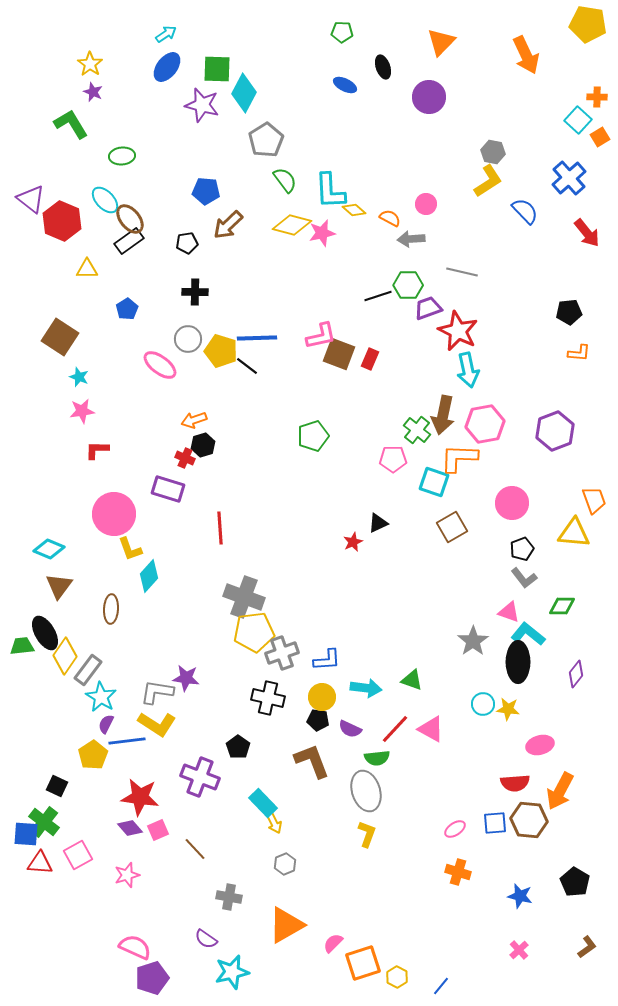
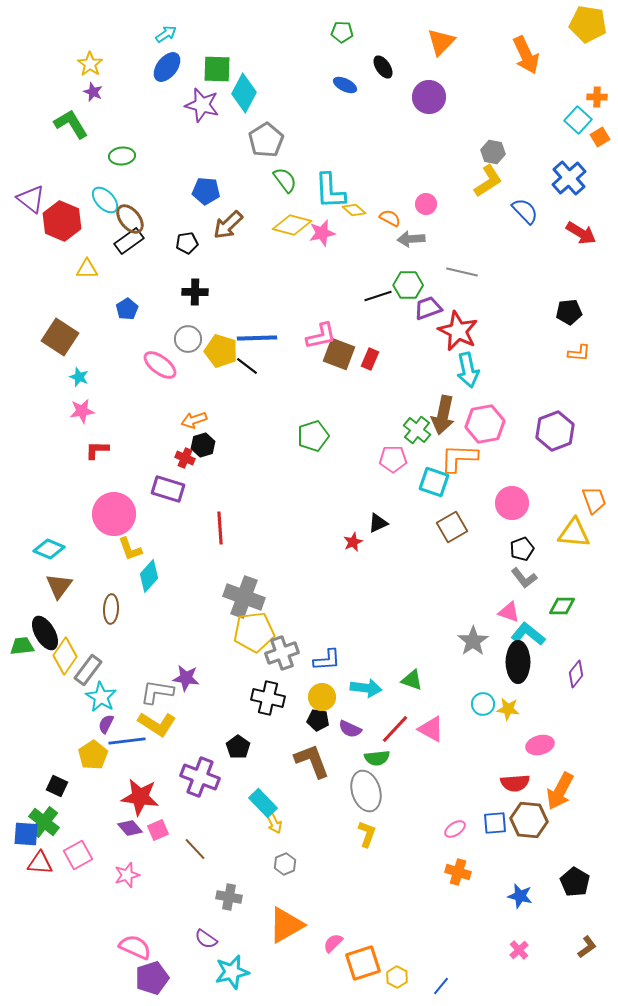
black ellipse at (383, 67): rotated 15 degrees counterclockwise
red arrow at (587, 233): moved 6 px left; rotated 20 degrees counterclockwise
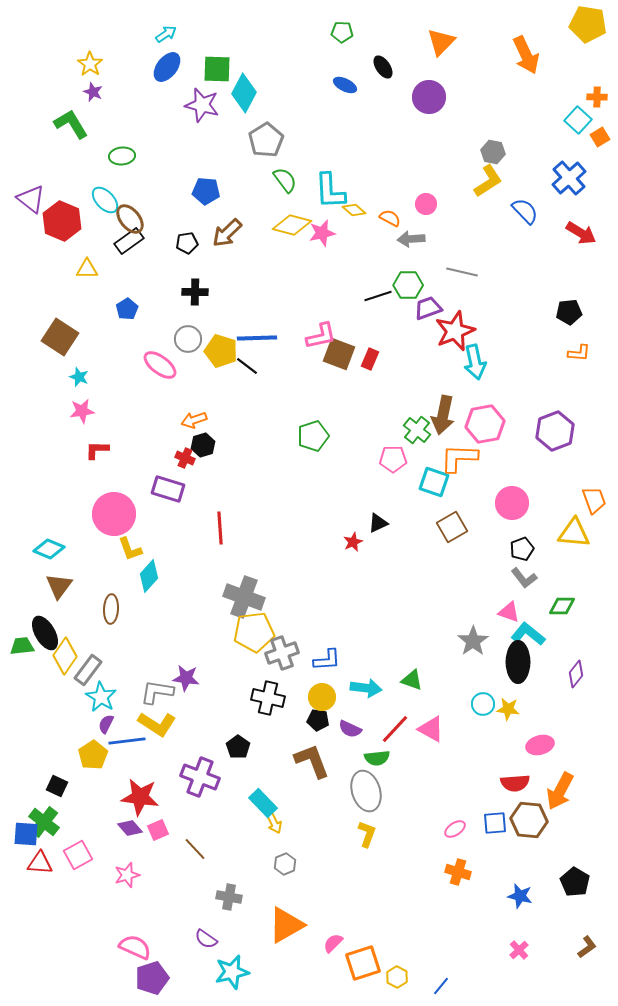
brown arrow at (228, 225): moved 1 px left, 8 px down
red star at (458, 331): moved 3 px left; rotated 24 degrees clockwise
cyan arrow at (468, 370): moved 7 px right, 8 px up
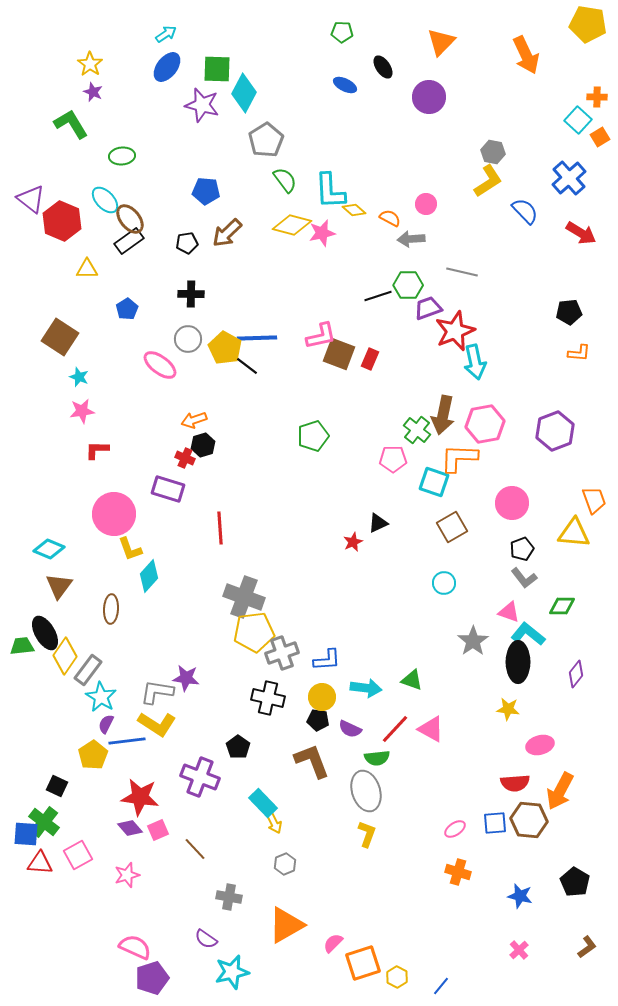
black cross at (195, 292): moved 4 px left, 2 px down
yellow pentagon at (221, 351): moved 4 px right, 3 px up; rotated 12 degrees clockwise
cyan circle at (483, 704): moved 39 px left, 121 px up
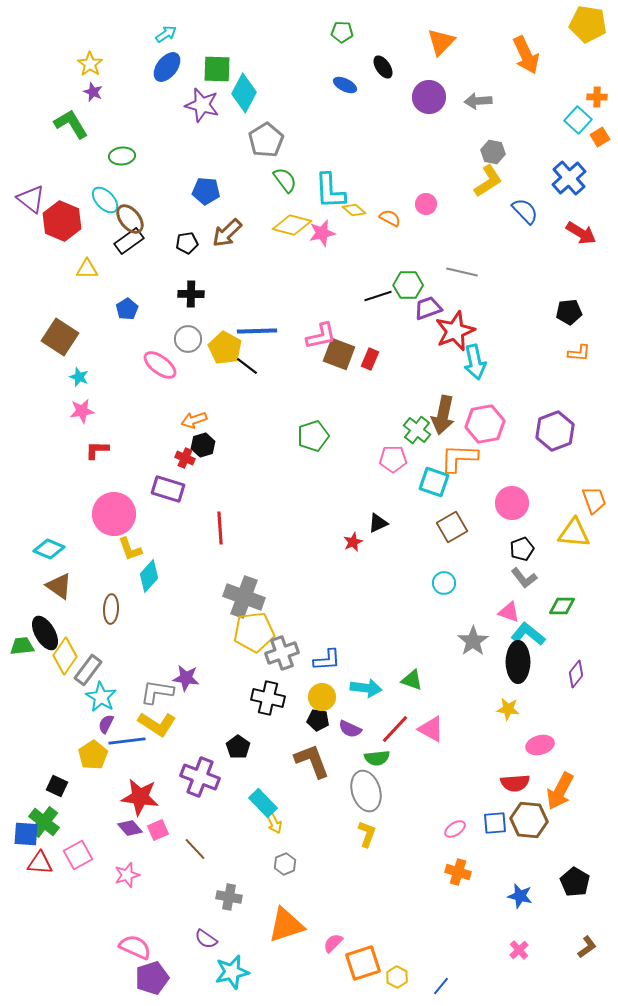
gray arrow at (411, 239): moved 67 px right, 138 px up
blue line at (257, 338): moved 7 px up
brown triangle at (59, 586): rotated 32 degrees counterclockwise
orange triangle at (286, 925): rotated 12 degrees clockwise
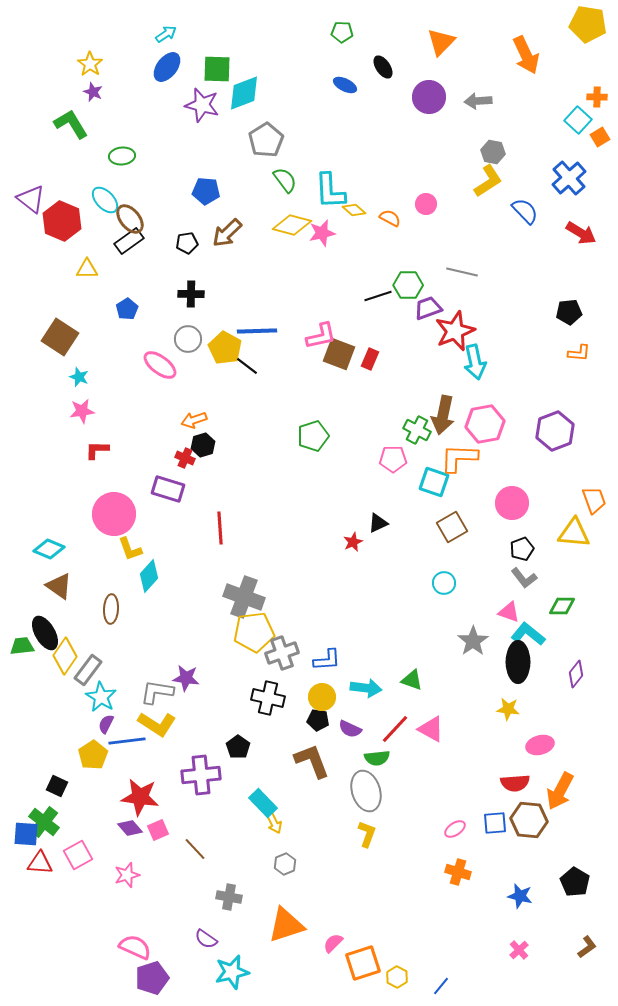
cyan diamond at (244, 93): rotated 42 degrees clockwise
green cross at (417, 430): rotated 12 degrees counterclockwise
purple cross at (200, 777): moved 1 px right, 2 px up; rotated 27 degrees counterclockwise
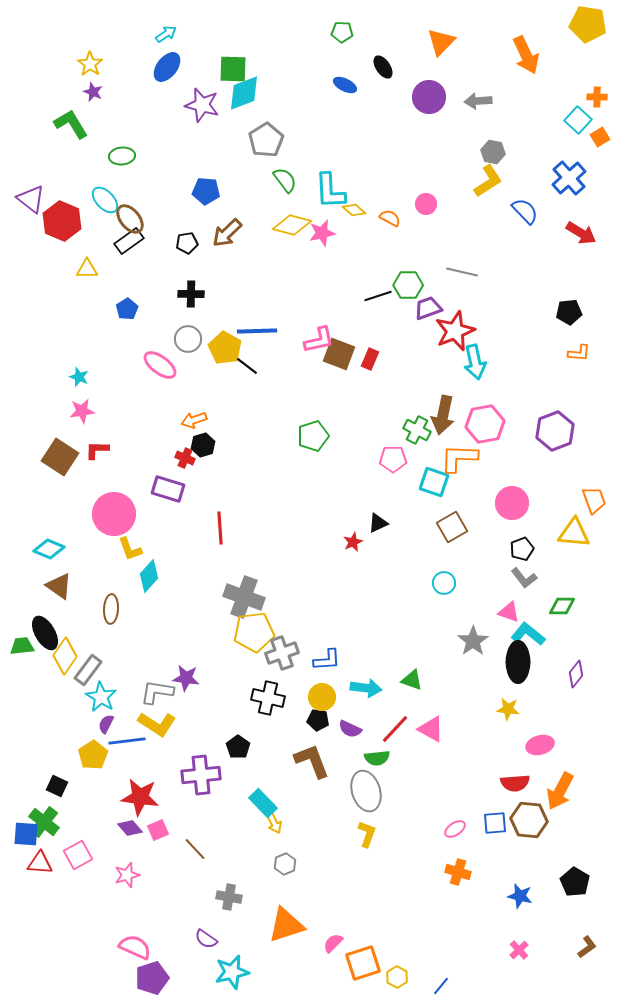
green square at (217, 69): moved 16 px right
pink L-shape at (321, 336): moved 2 px left, 4 px down
brown square at (60, 337): moved 120 px down
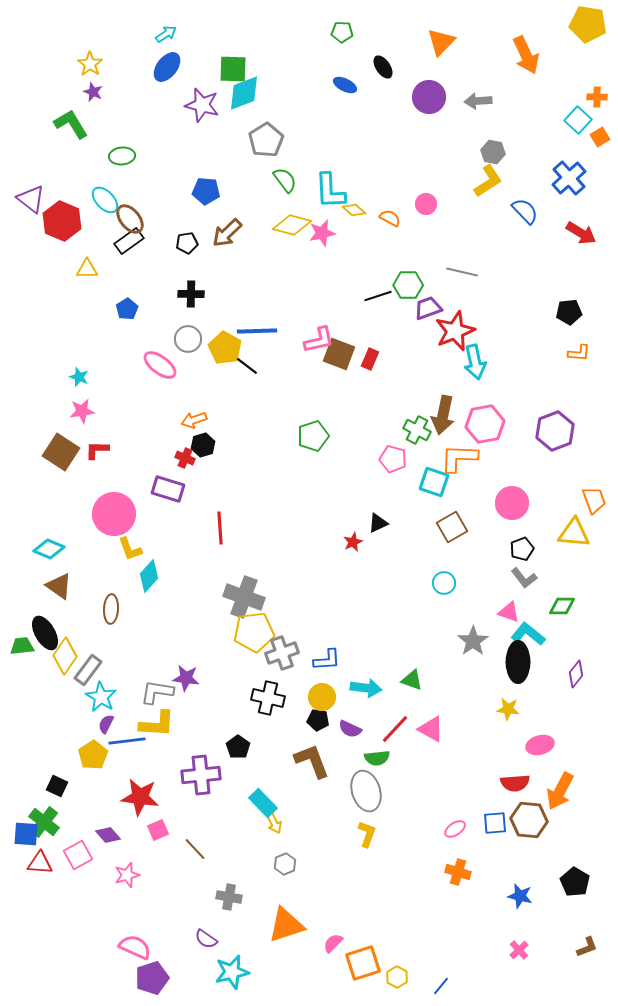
brown square at (60, 457): moved 1 px right, 5 px up
pink pentagon at (393, 459): rotated 16 degrees clockwise
yellow L-shape at (157, 724): rotated 30 degrees counterclockwise
purple diamond at (130, 828): moved 22 px left, 7 px down
brown L-shape at (587, 947): rotated 15 degrees clockwise
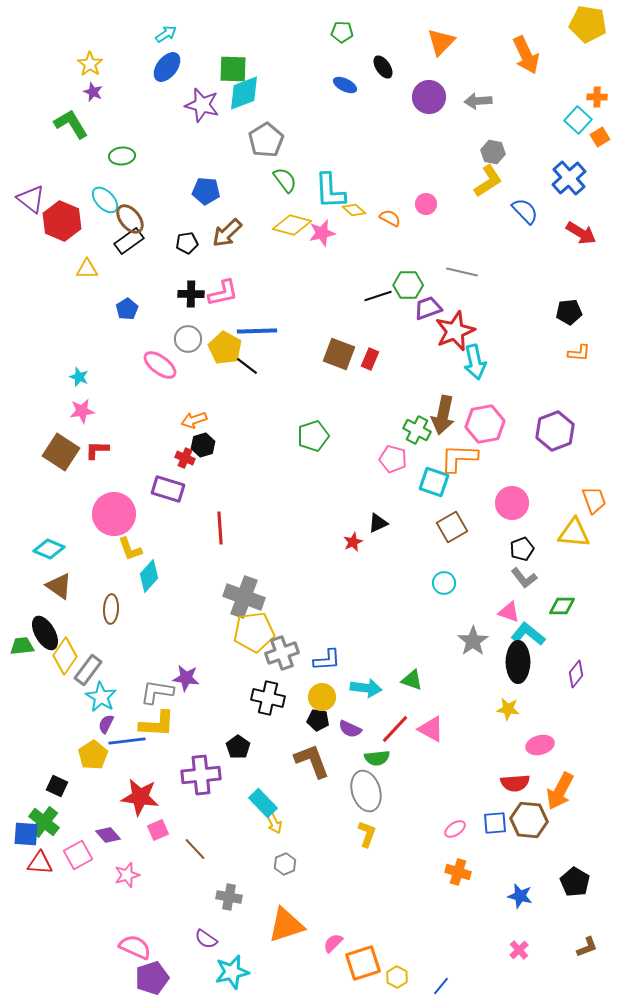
pink L-shape at (319, 340): moved 96 px left, 47 px up
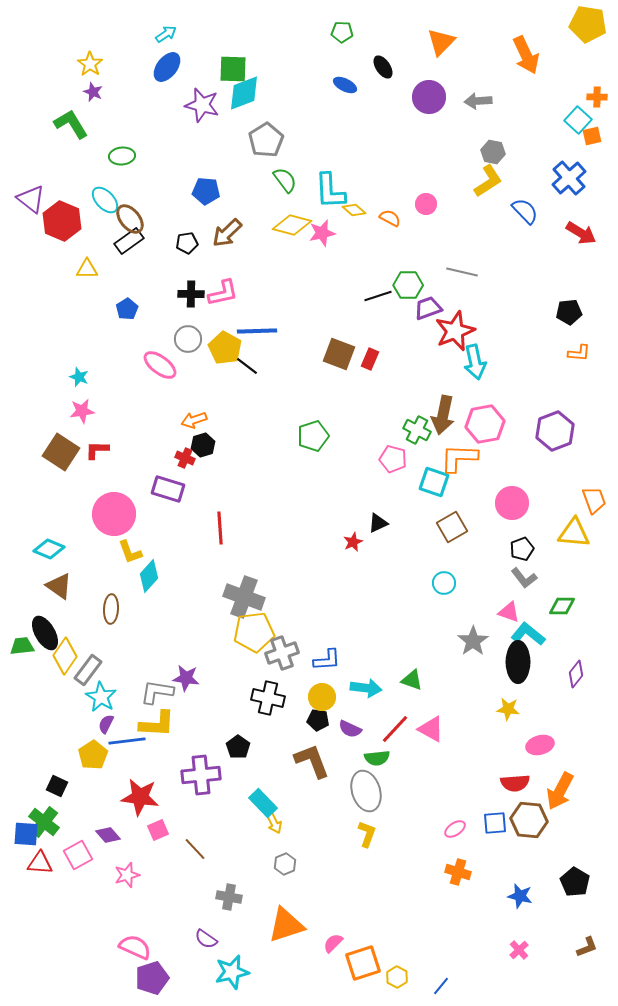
orange square at (600, 137): moved 8 px left, 1 px up; rotated 18 degrees clockwise
yellow L-shape at (130, 549): moved 3 px down
